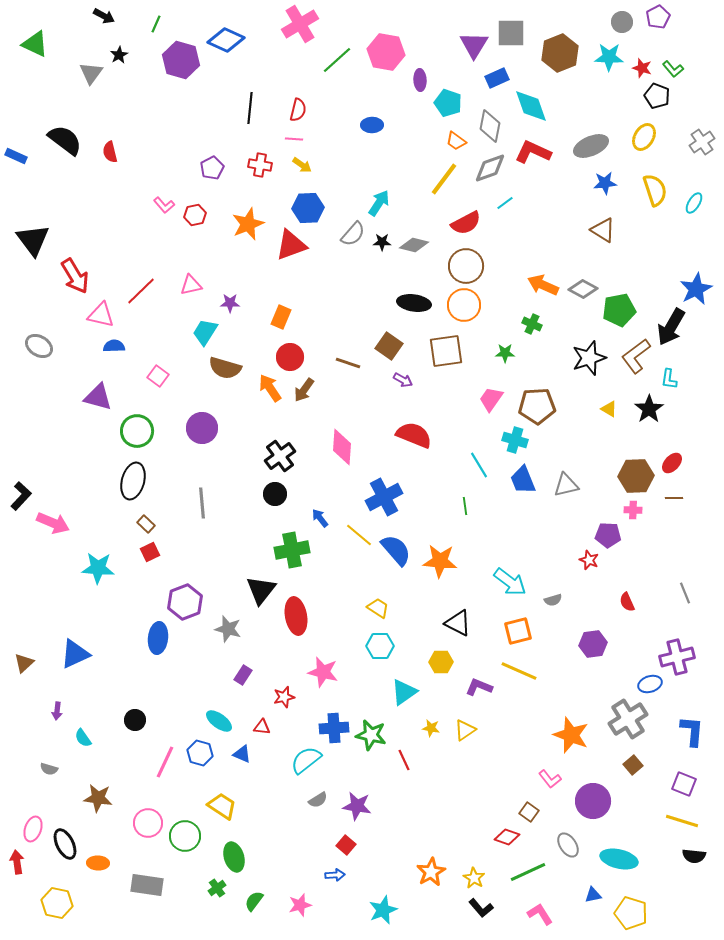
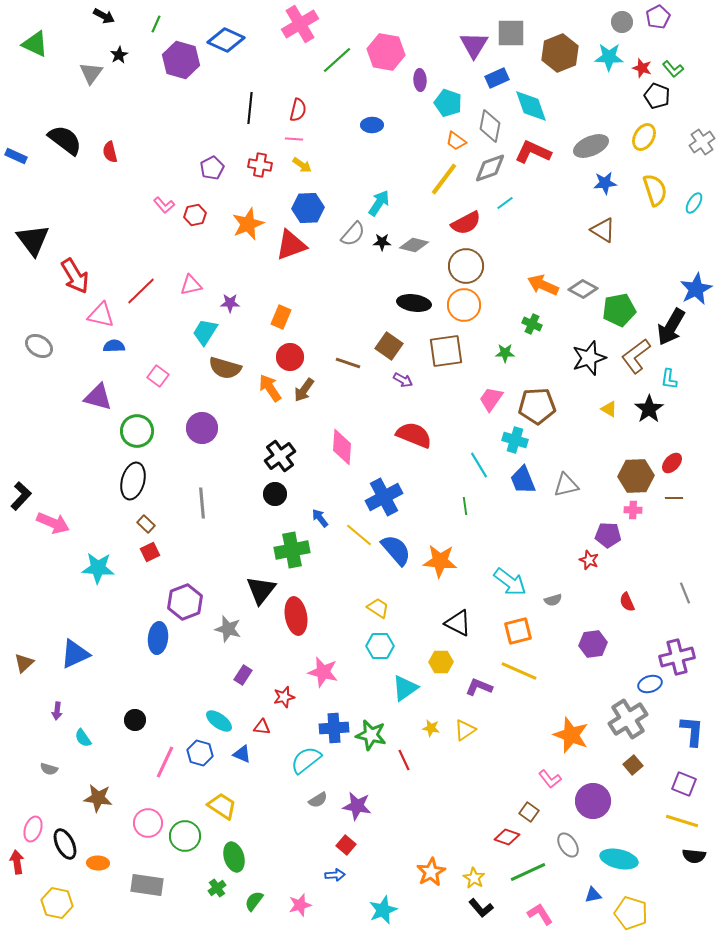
cyan triangle at (404, 692): moved 1 px right, 4 px up
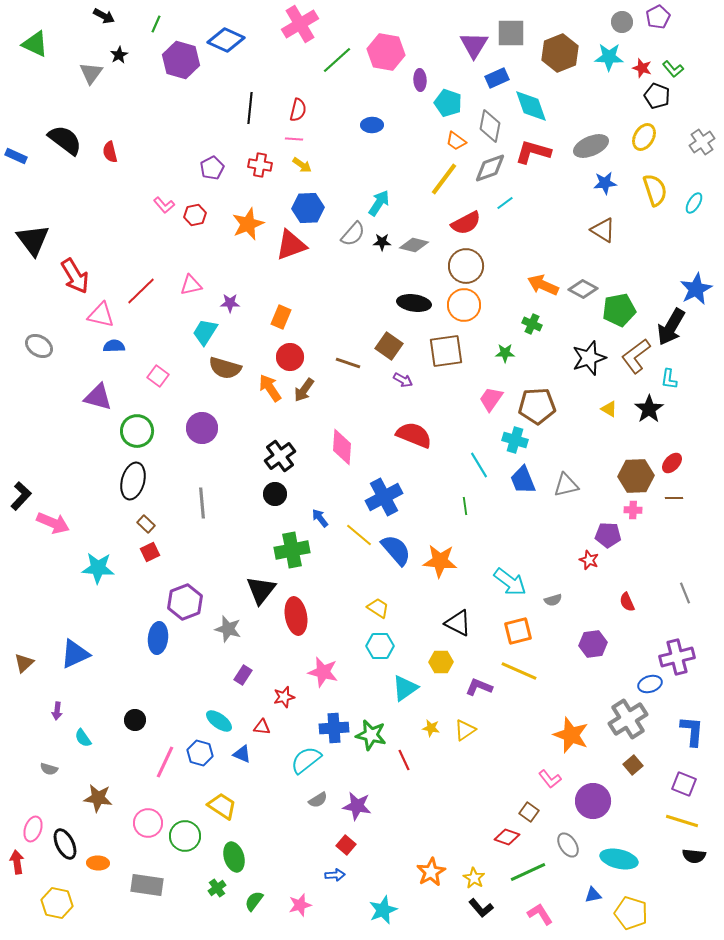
red L-shape at (533, 152): rotated 9 degrees counterclockwise
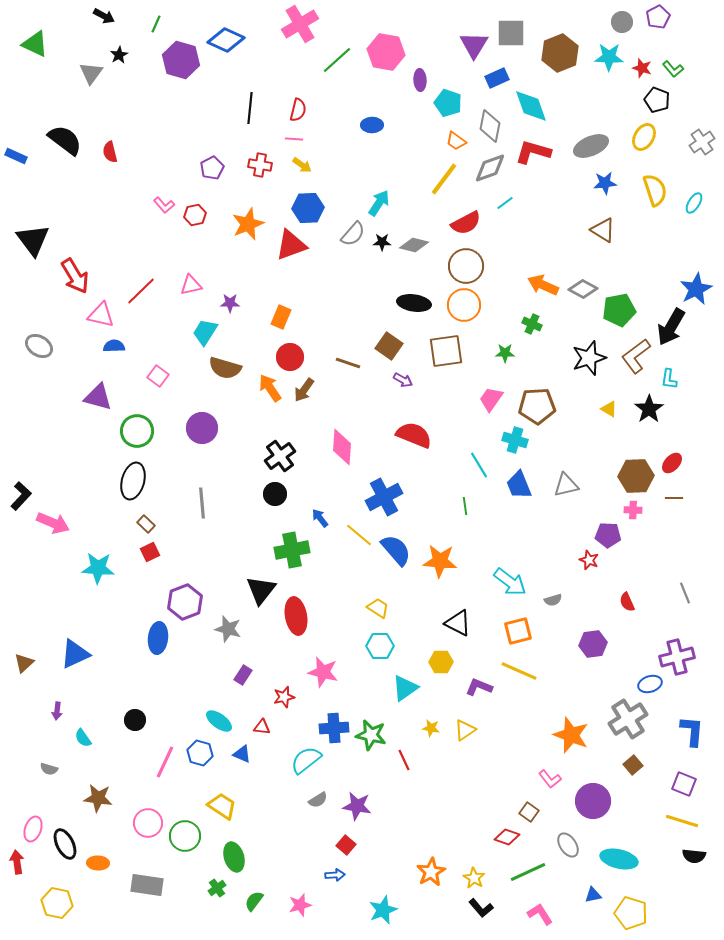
black pentagon at (657, 96): moved 4 px down
blue trapezoid at (523, 480): moved 4 px left, 5 px down
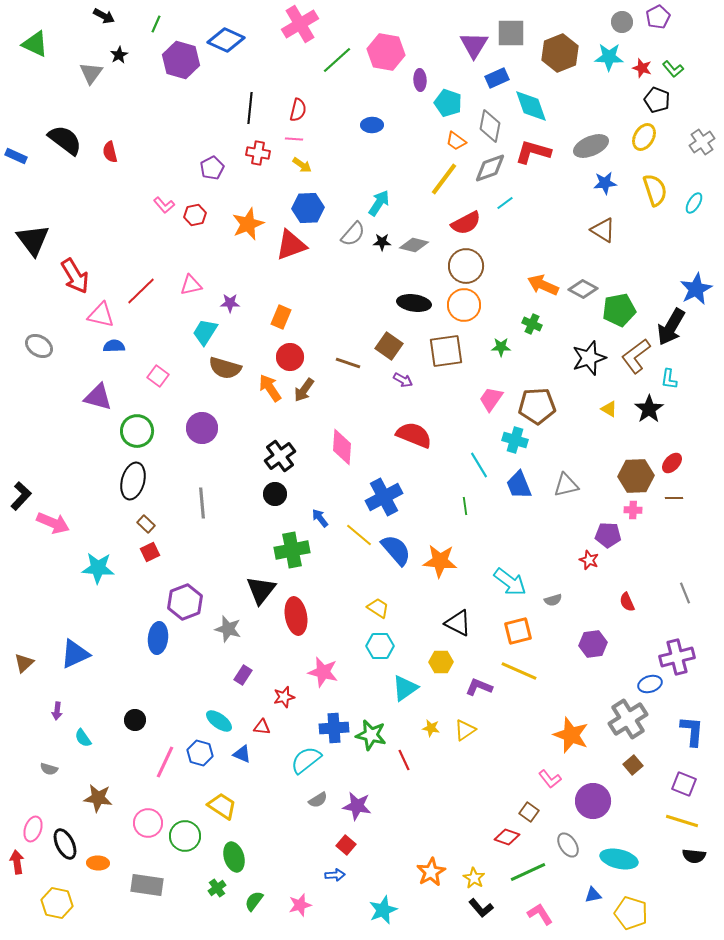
red cross at (260, 165): moved 2 px left, 12 px up
green star at (505, 353): moved 4 px left, 6 px up
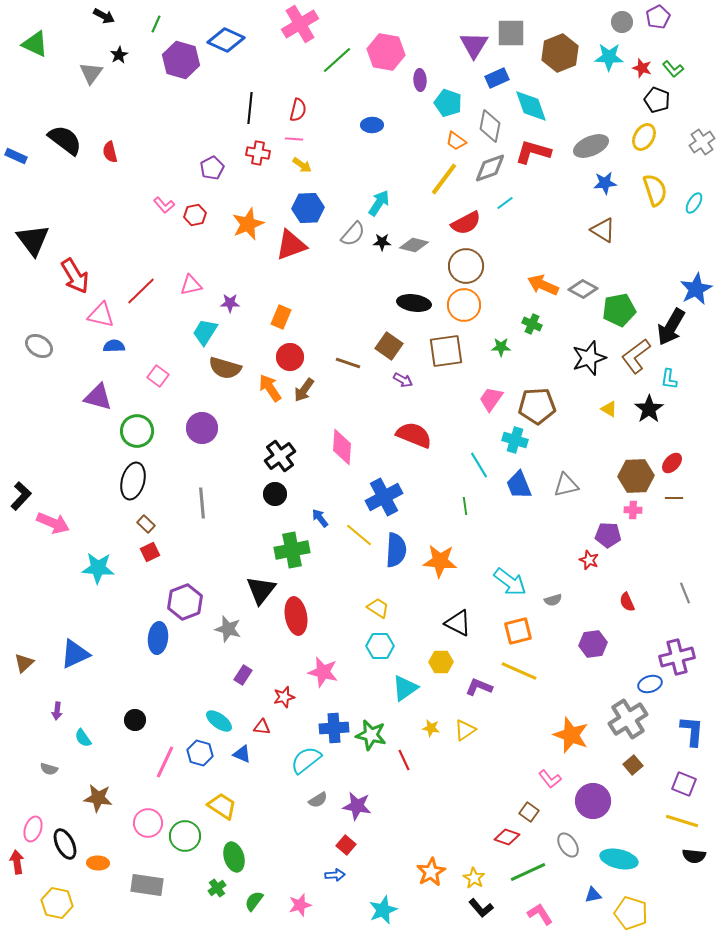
blue semicircle at (396, 550): rotated 44 degrees clockwise
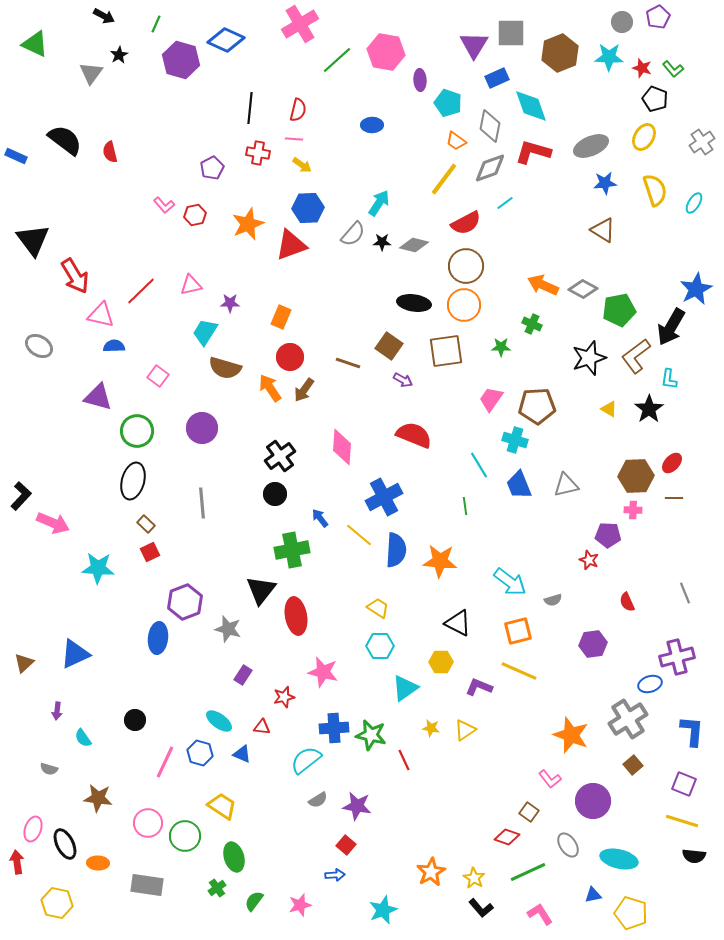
black pentagon at (657, 100): moved 2 px left, 1 px up
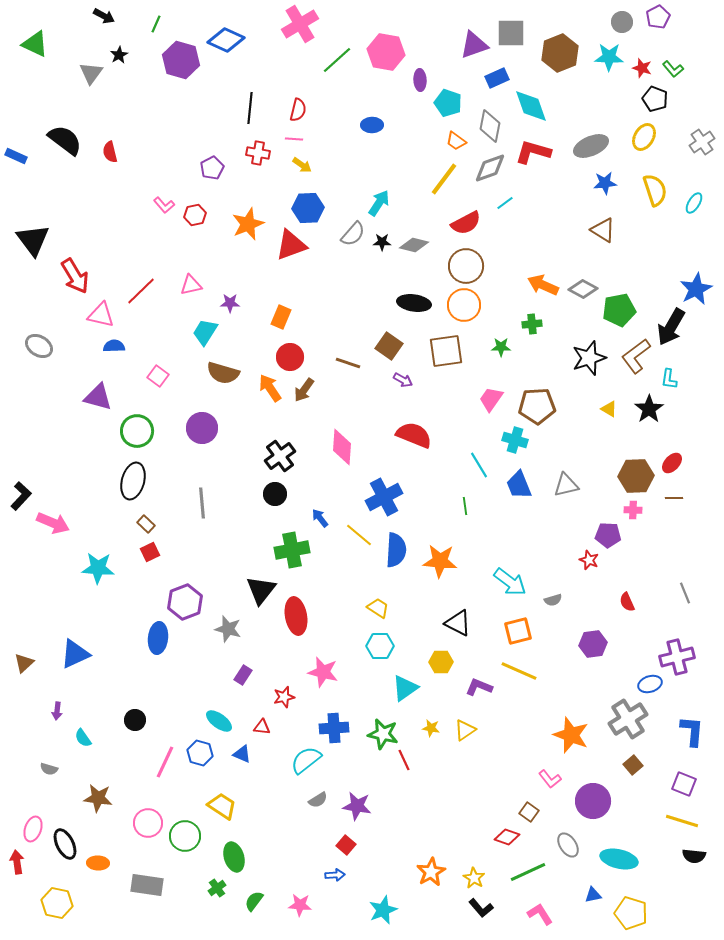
purple triangle at (474, 45): rotated 40 degrees clockwise
green cross at (532, 324): rotated 30 degrees counterclockwise
brown semicircle at (225, 368): moved 2 px left, 5 px down
green star at (371, 735): moved 12 px right, 1 px up
pink star at (300, 905): rotated 20 degrees clockwise
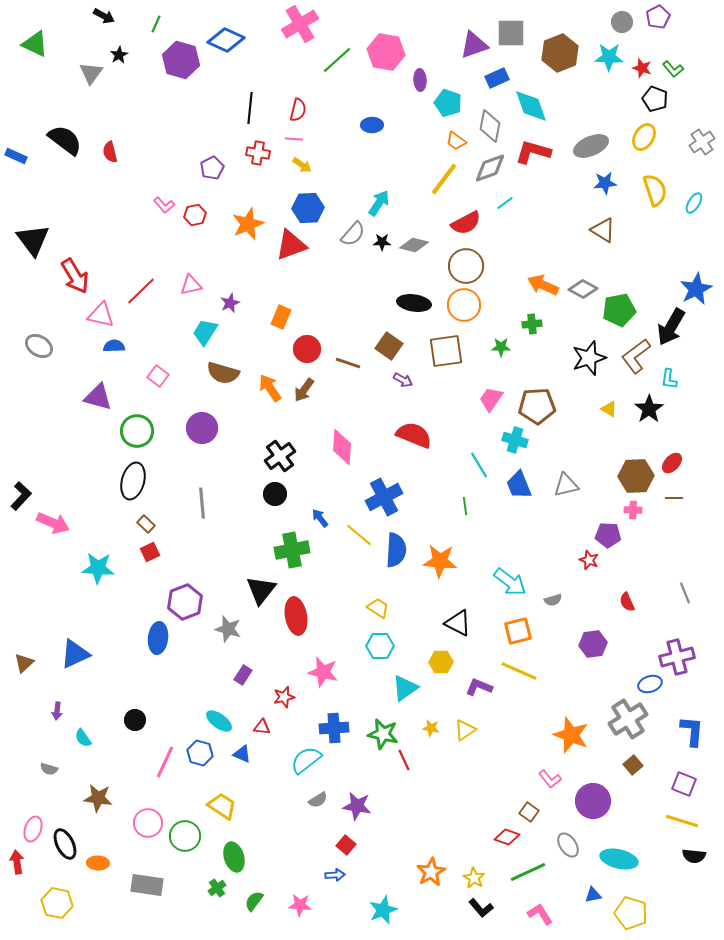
purple star at (230, 303): rotated 24 degrees counterclockwise
red circle at (290, 357): moved 17 px right, 8 px up
